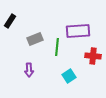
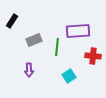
black rectangle: moved 2 px right
gray rectangle: moved 1 px left, 1 px down
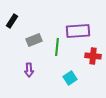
cyan square: moved 1 px right, 2 px down
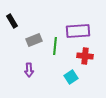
black rectangle: rotated 64 degrees counterclockwise
green line: moved 2 px left, 1 px up
red cross: moved 8 px left
cyan square: moved 1 px right, 1 px up
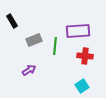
purple arrow: rotated 120 degrees counterclockwise
cyan square: moved 11 px right, 9 px down
